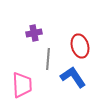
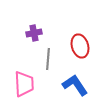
blue L-shape: moved 2 px right, 8 px down
pink trapezoid: moved 2 px right, 1 px up
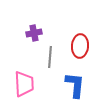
red ellipse: rotated 20 degrees clockwise
gray line: moved 2 px right, 2 px up
blue L-shape: rotated 40 degrees clockwise
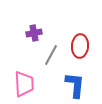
gray line: moved 1 px right, 2 px up; rotated 25 degrees clockwise
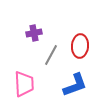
blue L-shape: rotated 64 degrees clockwise
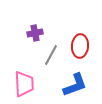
purple cross: moved 1 px right
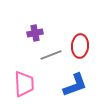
gray line: rotated 40 degrees clockwise
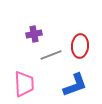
purple cross: moved 1 px left, 1 px down
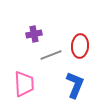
blue L-shape: rotated 48 degrees counterclockwise
